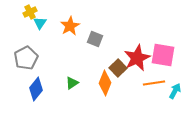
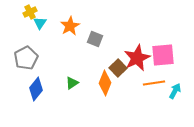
pink square: rotated 15 degrees counterclockwise
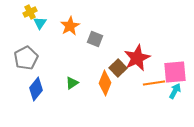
pink square: moved 12 px right, 17 px down
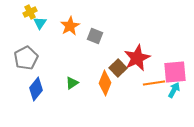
gray square: moved 3 px up
cyan arrow: moved 1 px left, 1 px up
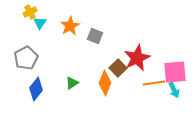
cyan arrow: rotated 126 degrees clockwise
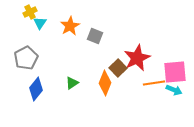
cyan arrow: rotated 42 degrees counterclockwise
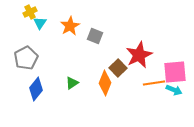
red star: moved 2 px right, 3 px up
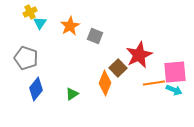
gray pentagon: rotated 25 degrees counterclockwise
green triangle: moved 11 px down
